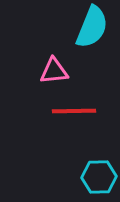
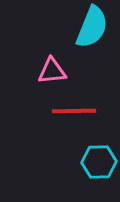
pink triangle: moved 2 px left
cyan hexagon: moved 15 px up
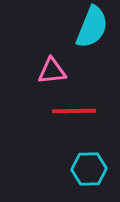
cyan hexagon: moved 10 px left, 7 px down
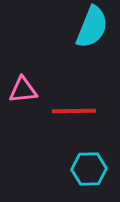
pink triangle: moved 29 px left, 19 px down
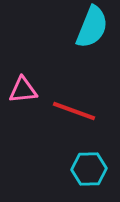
red line: rotated 21 degrees clockwise
